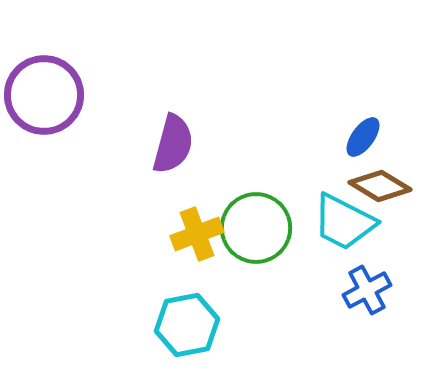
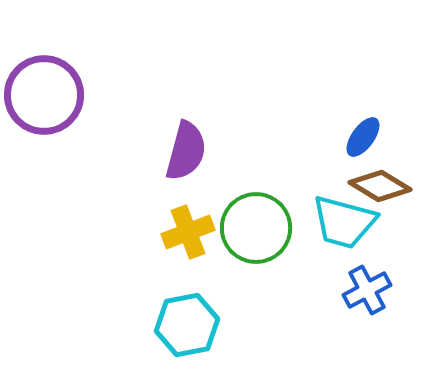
purple semicircle: moved 13 px right, 7 px down
cyan trapezoid: rotated 12 degrees counterclockwise
yellow cross: moved 9 px left, 2 px up
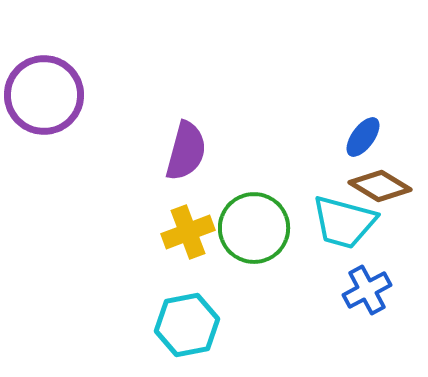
green circle: moved 2 px left
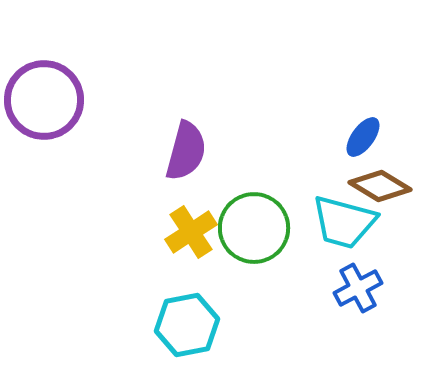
purple circle: moved 5 px down
yellow cross: moved 3 px right; rotated 12 degrees counterclockwise
blue cross: moved 9 px left, 2 px up
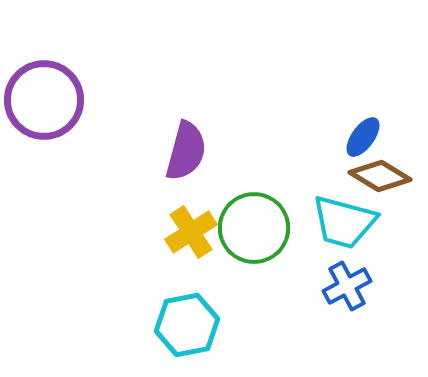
brown diamond: moved 10 px up
blue cross: moved 11 px left, 2 px up
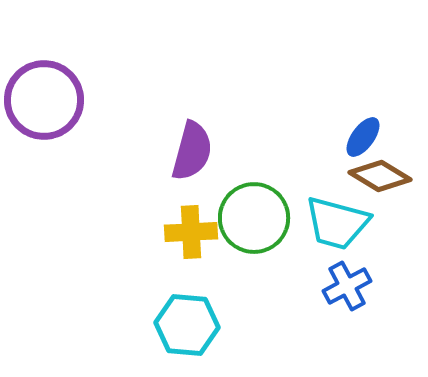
purple semicircle: moved 6 px right
cyan trapezoid: moved 7 px left, 1 px down
green circle: moved 10 px up
yellow cross: rotated 30 degrees clockwise
cyan hexagon: rotated 16 degrees clockwise
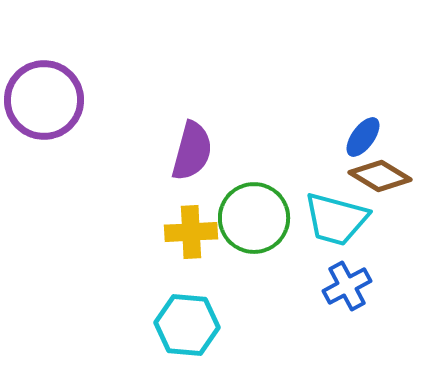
cyan trapezoid: moved 1 px left, 4 px up
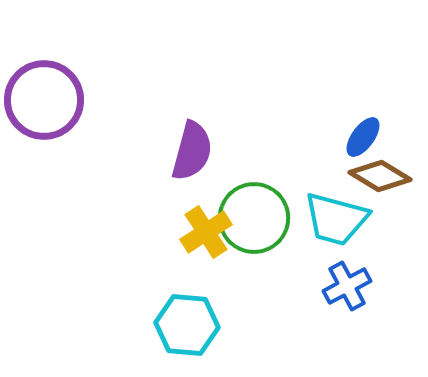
yellow cross: moved 15 px right; rotated 30 degrees counterclockwise
